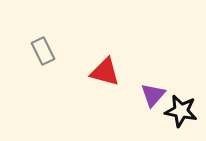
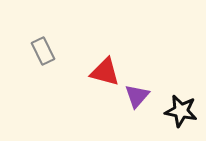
purple triangle: moved 16 px left, 1 px down
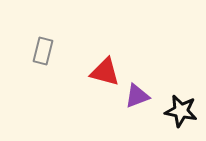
gray rectangle: rotated 40 degrees clockwise
purple triangle: rotated 28 degrees clockwise
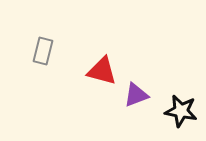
red triangle: moved 3 px left, 1 px up
purple triangle: moved 1 px left, 1 px up
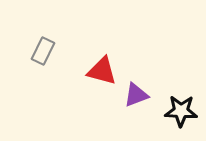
gray rectangle: rotated 12 degrees clockwise
black star: rotated 8 degrees counterclockwise
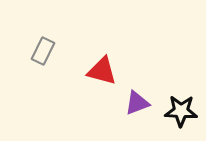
purple triangle: moved 1 px right, 8 px down
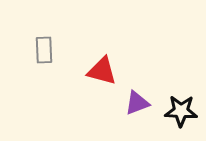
gray rectangle: moved 1 px right, 1 px up; rotated 28 degrees counterclockwise
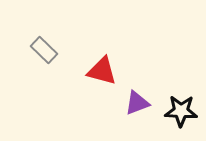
gray rectangle: rotated 44 degrees counterclockwise
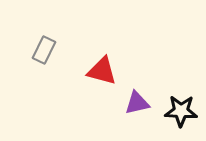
gray rectangle: rotated 72 degrees clockwise
purple triangle: rotated 8 degrees clockwise
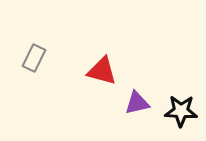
gray rectangle: moved 10 px left, 8 px down
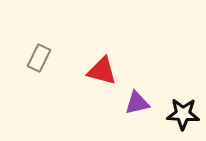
gray rectangle: moved 5 px right
black star: moved 2 px right, 3 px down
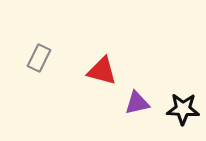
black star: moved 5 px up
